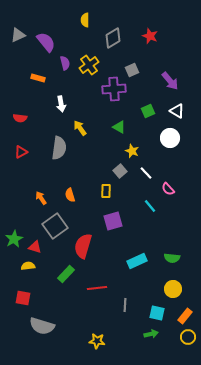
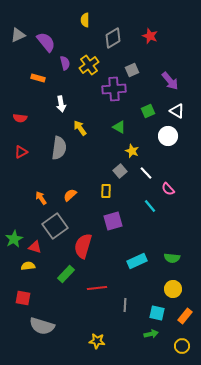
white circle at (170, 138): moved 2 px left, 2 px up
orange semicircle at (70, 195): rotated 64 degrees clockwise
yellow circle at (188, 337): moved 6 px left, 9 px down
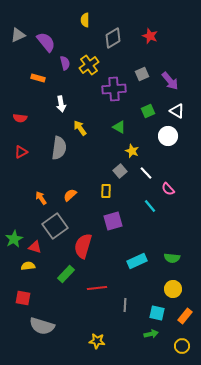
gray square at (132, 70): moved 10 px right, 4 px down
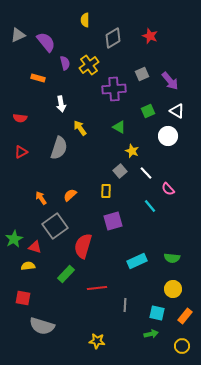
gray semicircle at (59, 148): rotated 10 degrees clockwise
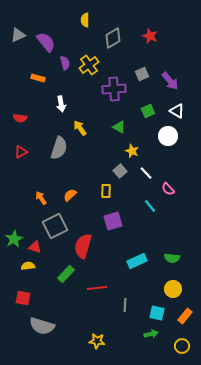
gray square at (55, 226): rotated 10 degrees clockwise
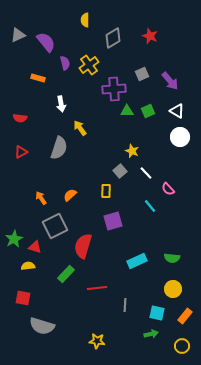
green triangle at (119, 127): moved 8 px right, 16 px up; rotated 32 degrees counterclockwise
white circle at (168, 136): moved 12 px right, 1 px down
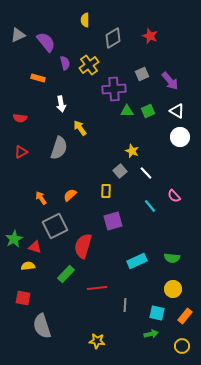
pink semicircle at (168, 189): moved 6 px right, 7 px down
gray semicircle at (42, 326): rotated 55 degrees clockwise
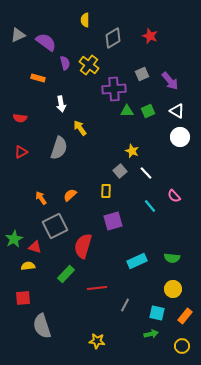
purple semicircle at (46, 42): rotated 15 degrees counterclockwise
yellow cross at (89, 65): rotated 18 degrees counterclockwise
red square at (23, 298): rotated 14 degrees counterclockwise
gray line at (125, 305): rotated 24 degrees clockwise
